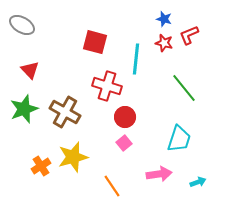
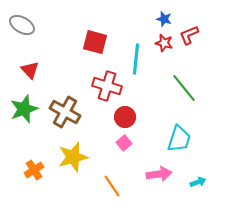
orange cross: moved 7 px left, 4 px down
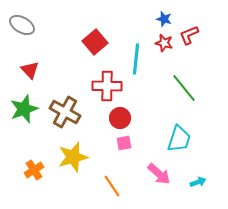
red square: rotated 35 degrees clockwise
red cross: rotated 16 degrees counterclockwise
red circle: moved 5 px left, 1 px down
pink square: rotated 28 degrees clockwise
pink arrow: rotated 50 degrees clockwise
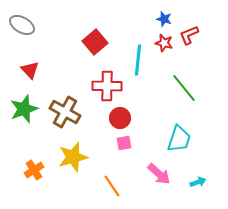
cyan line: moved 2 px right, 1 px down
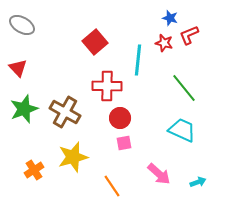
blue star: moved 6 px right, 1 px up
red triangle: moved 12 px left, 2 px up
cyan trapezoid: moved 3 px right, 9 px up; rotated 84 degrees counterclockwise
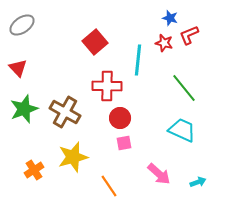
gray ellipse: rotated 65 degrees counterclockwise
orange line: moved 3 px left
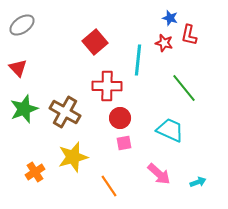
red L-shape: rotated 55 degrees counterclockwise
cyan trapezoid: moved 12 px left
orange cross: moved 1 px right, 2 px down
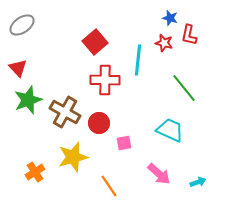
red cross: moved 2 px left, 6 px up
green star: moved 4 px right, 9 px up
red circle: moved 21 px left, 5 px down
